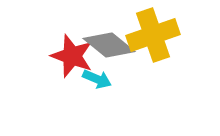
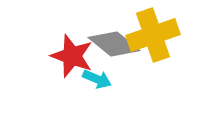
gray diamond: moved 5 px right, 1 px up
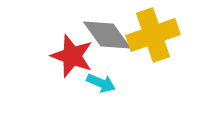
gray diamond: moved 7 px left, 9 px up; rotated 15 degrees clockwise
cyan arrow: moved 4 px right, 4 px down
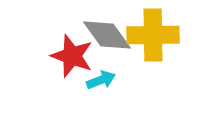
yellow cross: rotated 18 degrees clockwise
cyan arrow: moved 3 px up; rotated 44 degrees counterclockwise
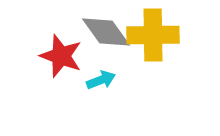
gray diamond: moved 1 px left, 3 px up
red star: moved 11 px left
